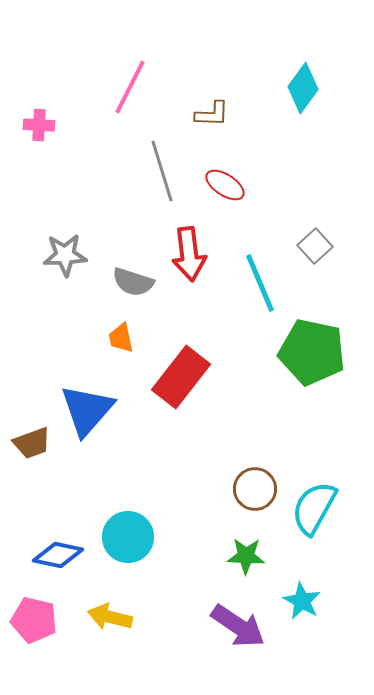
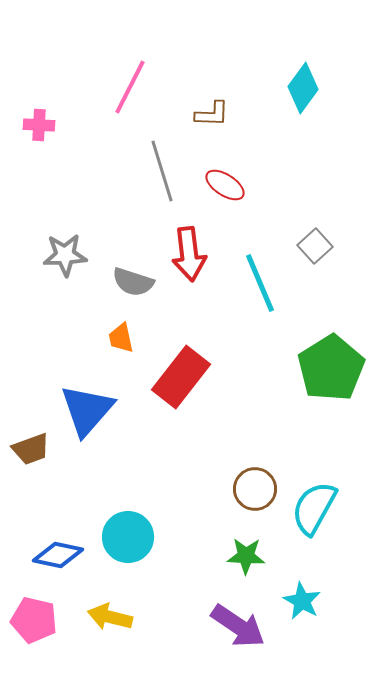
green pentagon: moved 19 px right, 16 px down; rotated 28 degrees clockwise
brown trapezoid: moved 1 px left, 6 px down
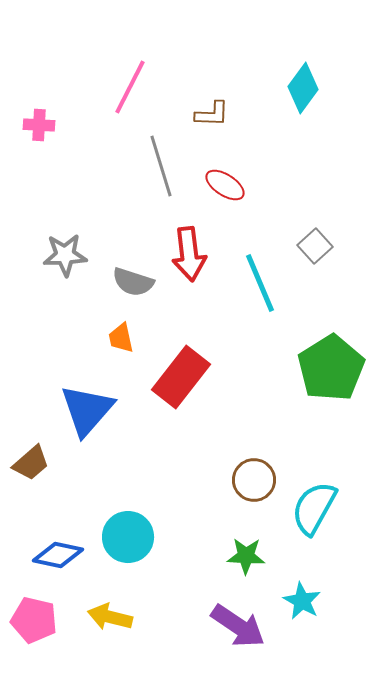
gray line: moved 1 px left, 5 px up
brown trapezoid: moved 14 px down; rotated 21 degrees counterclockwise
brown circle: moved 1 px left, 9 px up
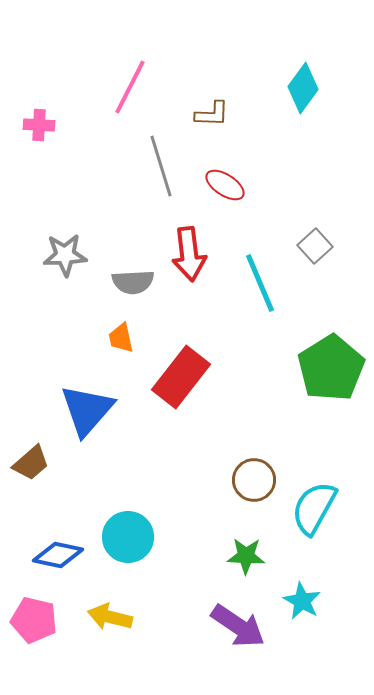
gray semicircle: rotated 21 degrees counterclockwise
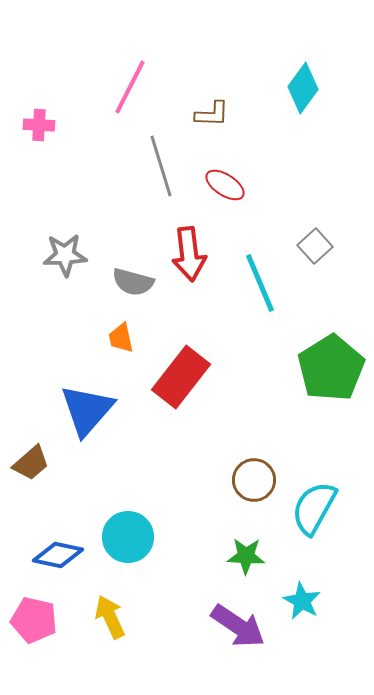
gray semicircle: rotated 18 degrees clockwise
yellow arrow: rotated 51 degrees clockwise
